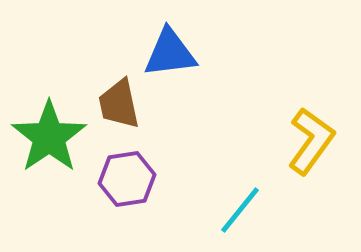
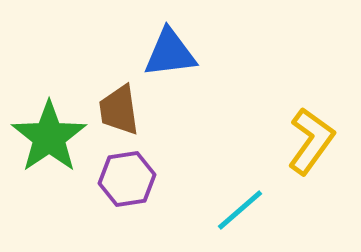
brown trapezoid: moved 6 px down; rotated 4 degrees clockwise
cyan line: rotated 10 degrees clockwise
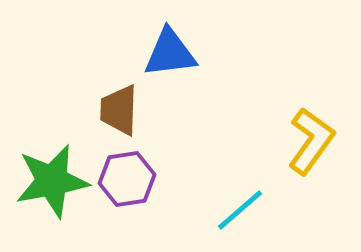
brown trapezoid: rotated 10 degrees clockwise
green star: moved 3 px right, 44 px down; rotated 24 degrees clockwise
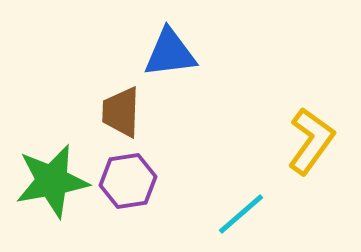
brown trapezoid: moved 2 px right, 2 px down
purple hexagon: moved 1 px right, 2 px down
cyan line: moved 1 px right, 4 px down
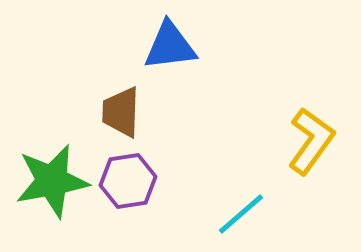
blue triangle: moved 7 px up
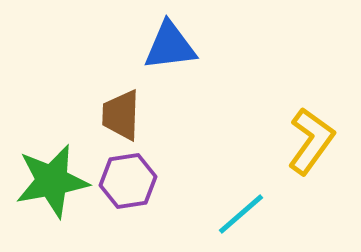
brown trapezoid: moved 3 px down
